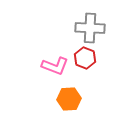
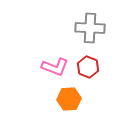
red hexagon: moved 3 px right, 9 px down
pink L-shape: moved 1 px down
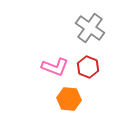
gray cross: rotated 32 degrees clockwise
orange hexagon: rotated 10 degrees clockwise
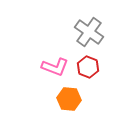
gray cross: moved 1 px left, 4 px down
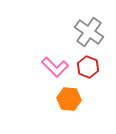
pink L-shape: rotated 24 degrees clockwise
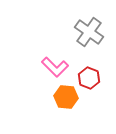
red hexagon: moved 1 px right, 11 px down
orange hexagon: moved 3 px left, 2 px up
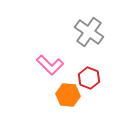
pink L-shape: moved 5 px left, 2 px up
orange hexagon: moved 2 px right, 2 px up
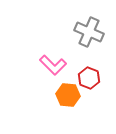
gray cross: rotated 12 degrees counterclockwise
pink L-shape: moved 3 px right
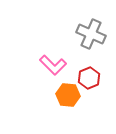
gray cross: moved 2 px right, 2 px down
red hexagon: rotated 15 degrees clockwise
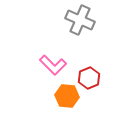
gray cross: moved 11 px left, 14 px up
orange hexagon: moved 1 px left, 1 px down
